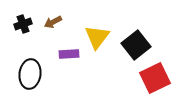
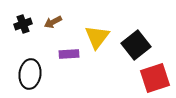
red square: rotated 8 degrees clockwise
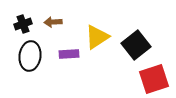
brown arrow: rotated 24 degrees clockwise
yellow triangle: rotated 20 degrees clockwise
black ellipse: moved 18 px up
red square: moved 1 px left, 1 px down
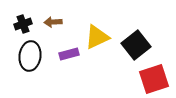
yellow triangle: rotated 8 degrees clockwise
purple rectangle: rotated 12 degrees counterclockwise
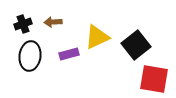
red square: rotated 28 degrees clockwise
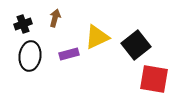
brown arrow: moved 2 px right, 4 px up; rotated 108 degrees clockwise
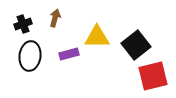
yellow triangle: rotated 24 degrees clockwise
red square: moved 1 px left, 3 px up; rotated 24 degrees counterclockwise
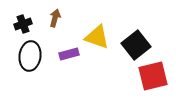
yellow triangle: rotated 20 degrees clockwise
